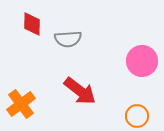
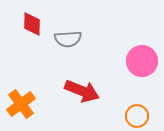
red arrow: moved 2 px right; rotated 16 degrees counterclockwise
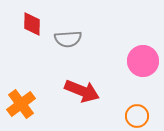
pink circle: moved 1 px right
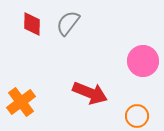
gray semicircle: moved 16 px up; rotated 132 degrees clockwise
red arrow: moved 8 px right, 2 px down
orange cross: moved 2 px up
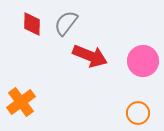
gray semicircle: moved 2 px left
red arrow: moved 37 px up
orange circle: moved 1 px right, 3 px up
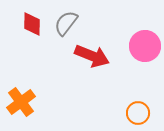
red arrow: moved 2 px right
pink circle: moved 2 px right, 15 px up
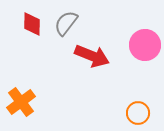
pink circle: moved 1 px up
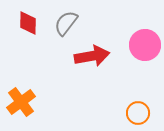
red diamond: moved 4 px left, 1 px up
red arrow: rotated 32 degrees counterclockwise
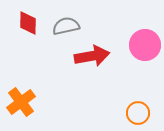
gray semicircle: moved 3 px down; rotated 40 degrees clockwise
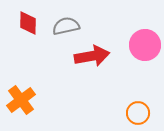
orange cross: moved 2 px up
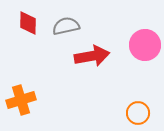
orange cross: rotated 20 degrees clockwise
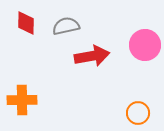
red diamond: moved 2 px left
orange cross: moved 1 px right; rotated 16 degrees clockwise
